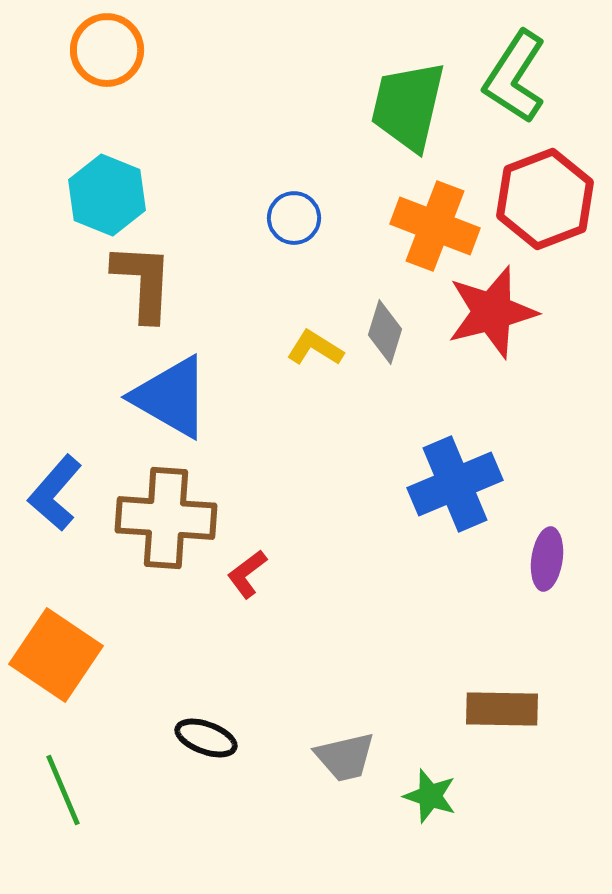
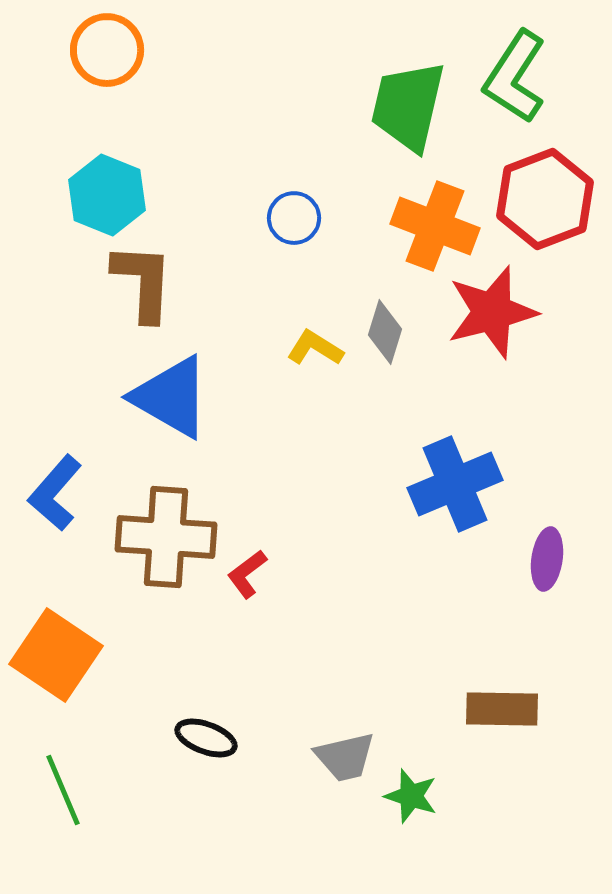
brown cross: moved 19 px down
green star: moved 19 px left
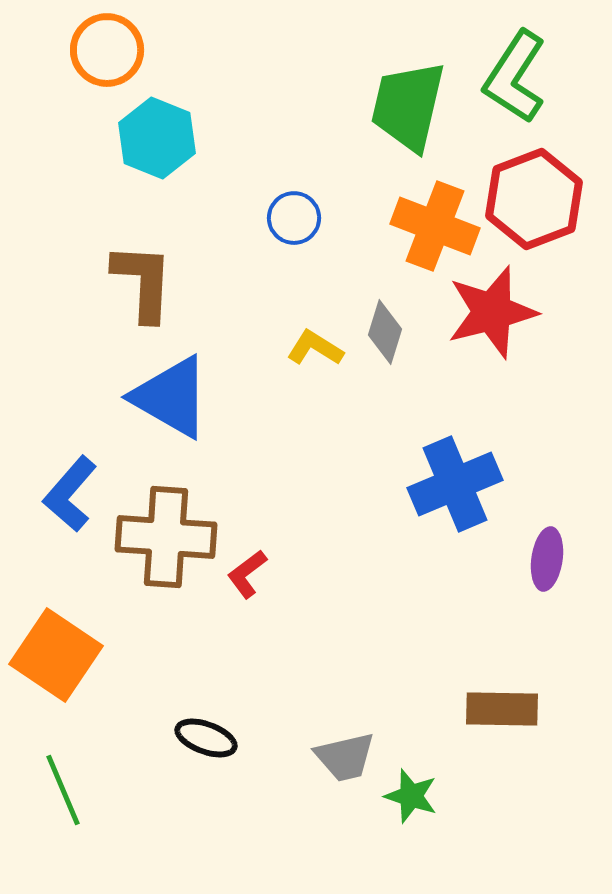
cyan hexagon: moved 50 px right, 57 px up
red hexagon: moved 11 px left
blue L-shape: moved 15 px right, 1 px down
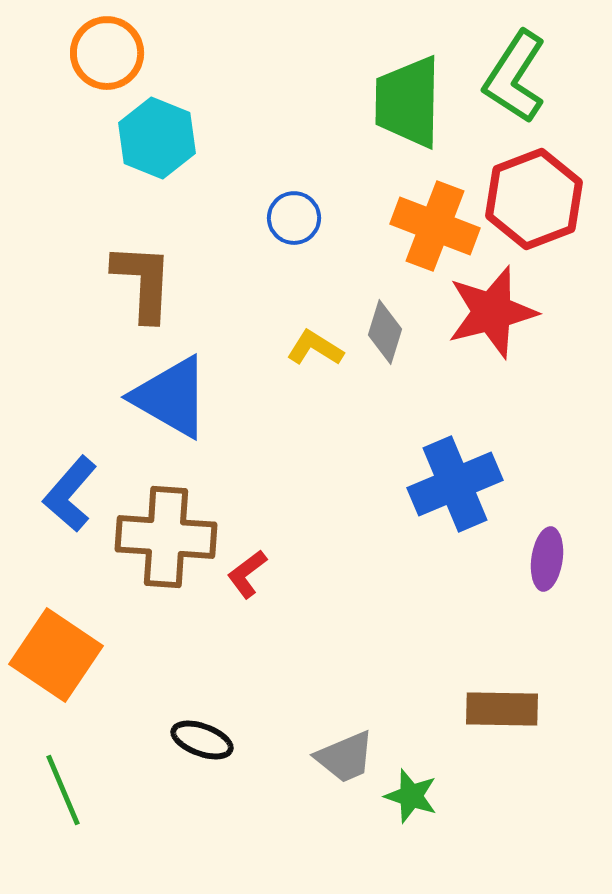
orange circle: moved 3 px down
green trapezoid: moved 4 px up; rotated 12 degrees counterclockwise
black ellipse: moved 4 px left, 2 px down
gray trapezoid: rotated 10 degrees counterclockwise
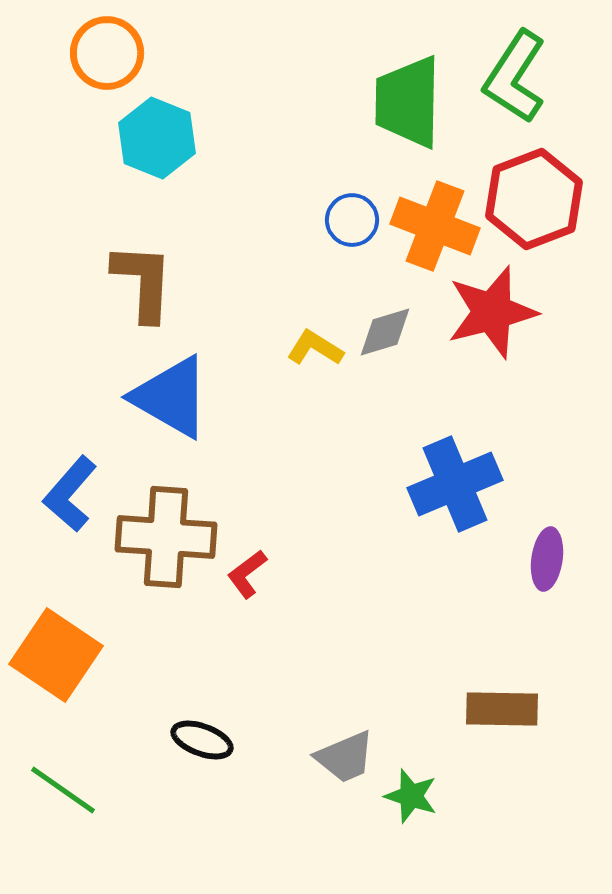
blue circle: moved 58 px right, 2 px down
gray diamond: rotated 56 degrees clockwise
green line: rotated 32 degrees counterclockwise
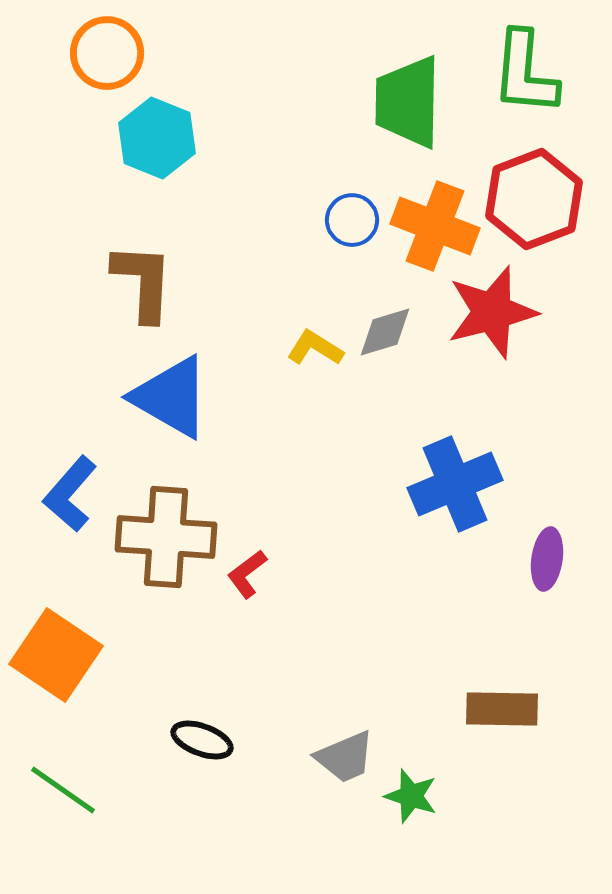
green L-shape: moved 10 px right, 4 px up; rotated 28 degrees counterclockwise
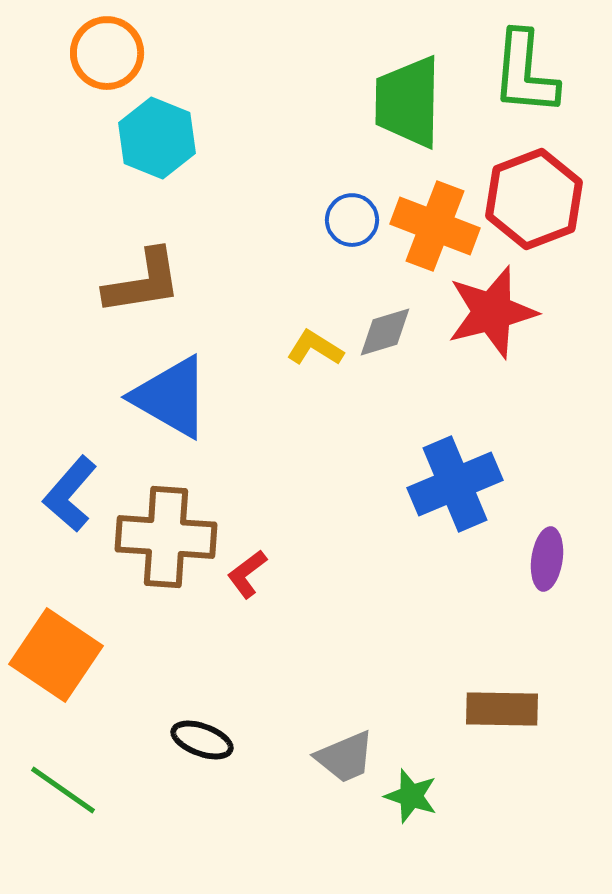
brown L-shape: rotated 78 degrees clockwise
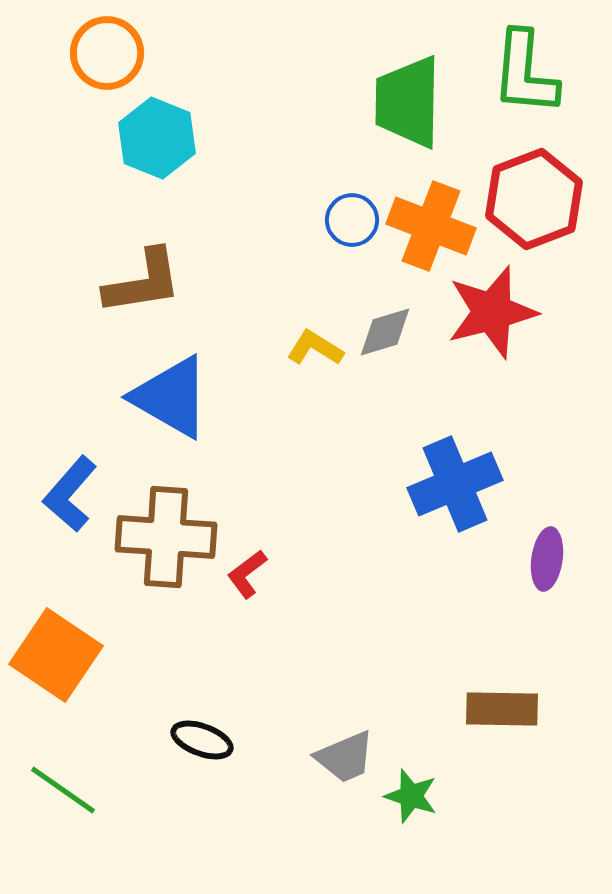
orange cross: moved 4 px left
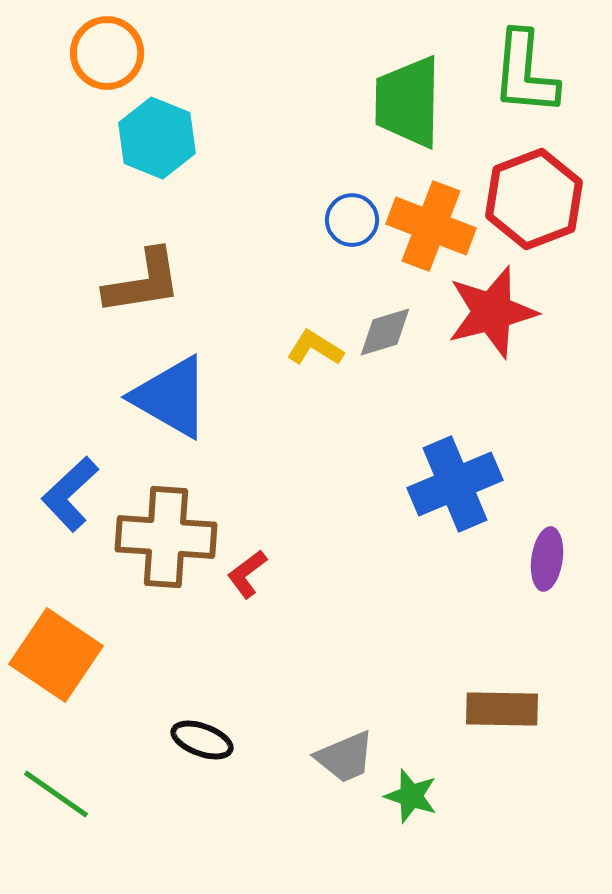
blue L-shape: rotated 6 degrees clockwise
green line: moved 7 px left, 4 px down
